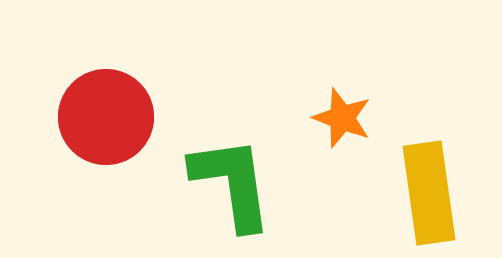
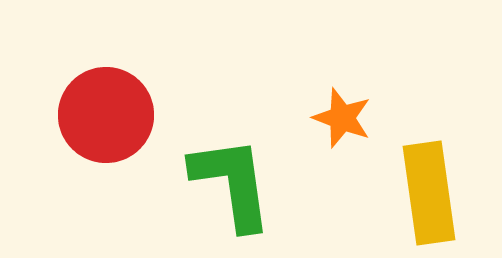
red circle: moved 2 px up
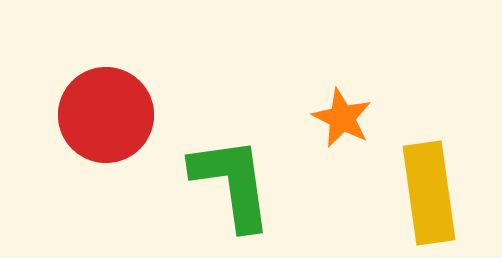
orange star: rotated 6 degrees clockwise
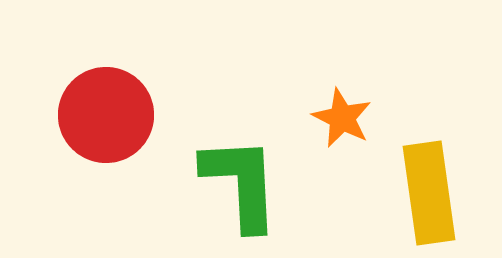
green L-shape: moved 9 px right; rotated 5 degrees clockwise
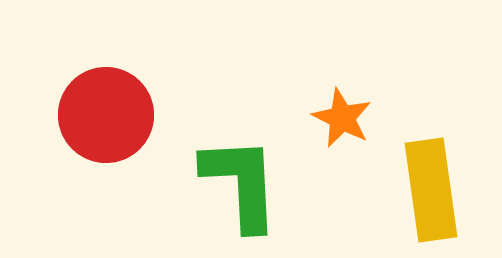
yellow rectangle: moved 2 px right, 3 px up
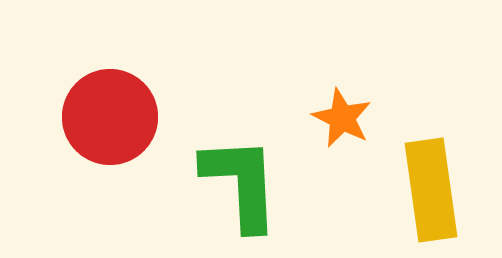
red circle: moved 4 px right, 2 px down
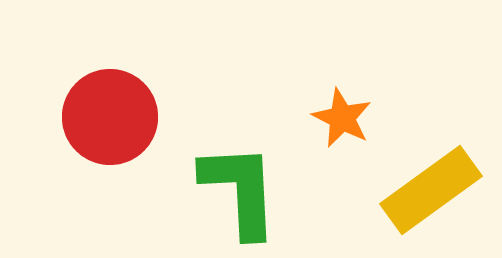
green L-shape: moved 1 px left, 7 px down
yellow rectangle: rotated 62 degrees clockwise
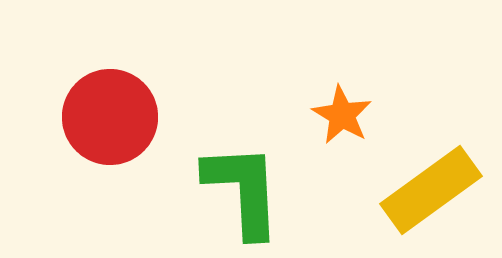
orange star: moved 3 px up; rotated 4 degrees clockwise
green L-shape: moved 3 px right
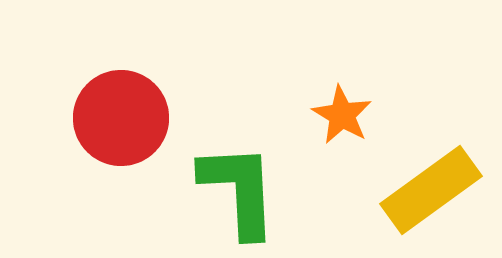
red circle: moved 11 px right, 1 px down
green L-shape: moved 4 px left
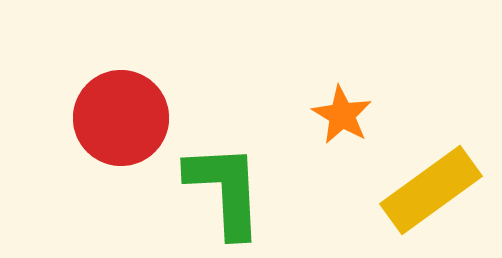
green L-shape: moved 14 px left
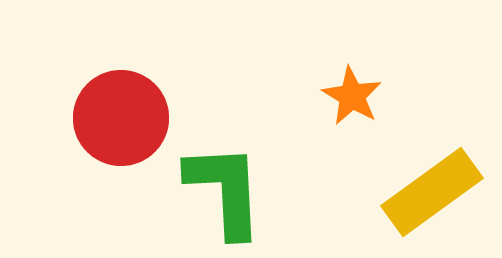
orange star: moved 10 px right, 19 px up
yellow rectangle: moved 1 px right, 2 px down
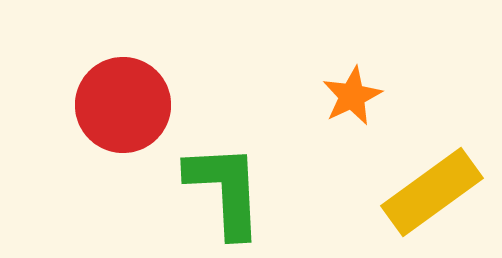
orange star: rotated 16 degrees clockwise
red circle: moved 2 px right, 13 px up
